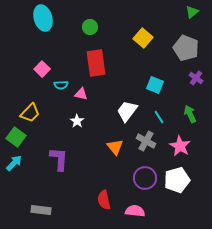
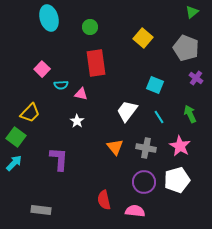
cyan ellipse: moved 6 px right
gray cross: moved 7 px down; rotated 18 degrees counterclockwise
purple circle: moved 1 px left, 4 px down
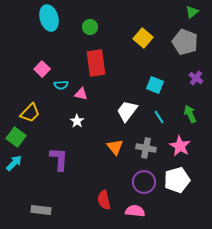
gray pentagon: moved 1 px left, 6 px up
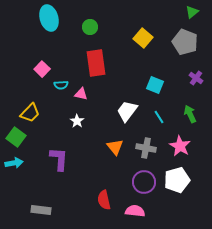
cyan arrow: rotated 36 degrees clockwise
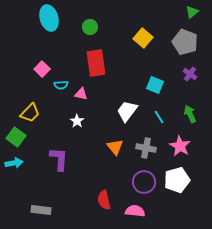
purple cross: moved 6 px left, 4 px up
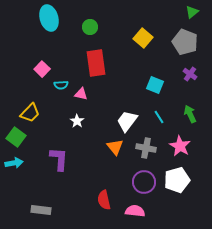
white trapezoid: moved 10 px down
